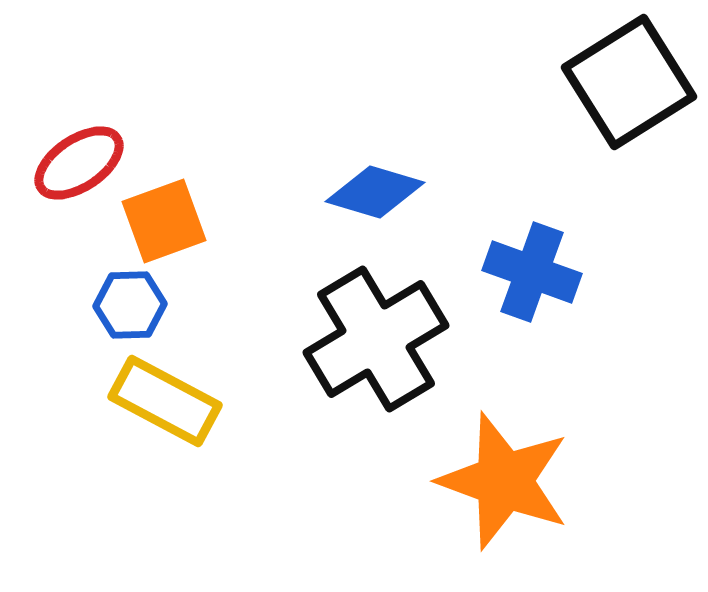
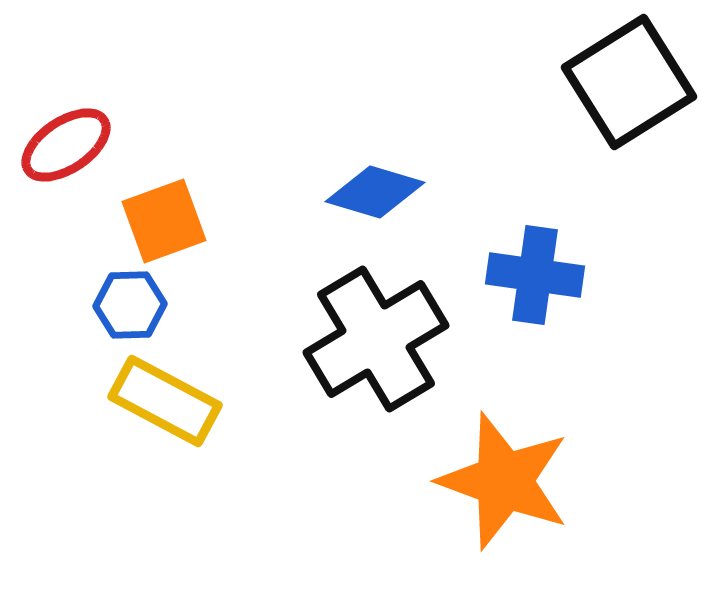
red ellipse: moved 13 px left, 18 px up
blue cross: moved 3 px right, 3 px down; rotated 12 degrees counterclockwise
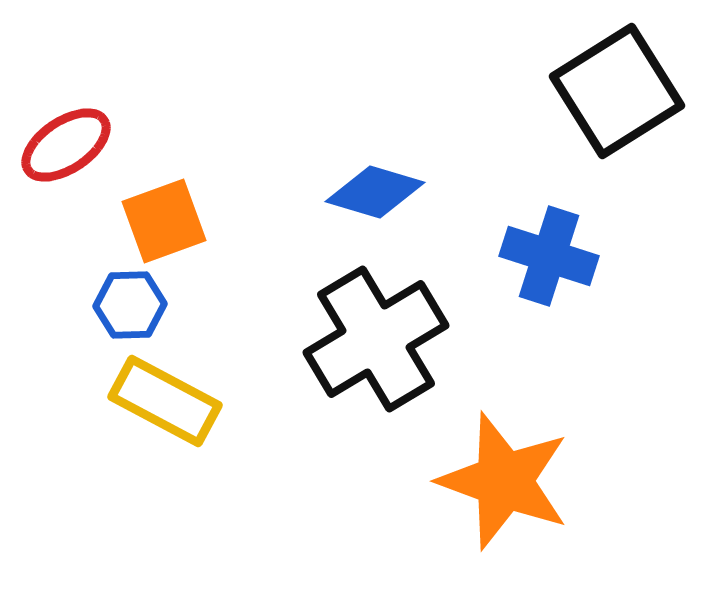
black square: moved 12 px left, 9 px down
blue cross: moved 14 px right, 19 px up; rotated 10 degrees clockwise
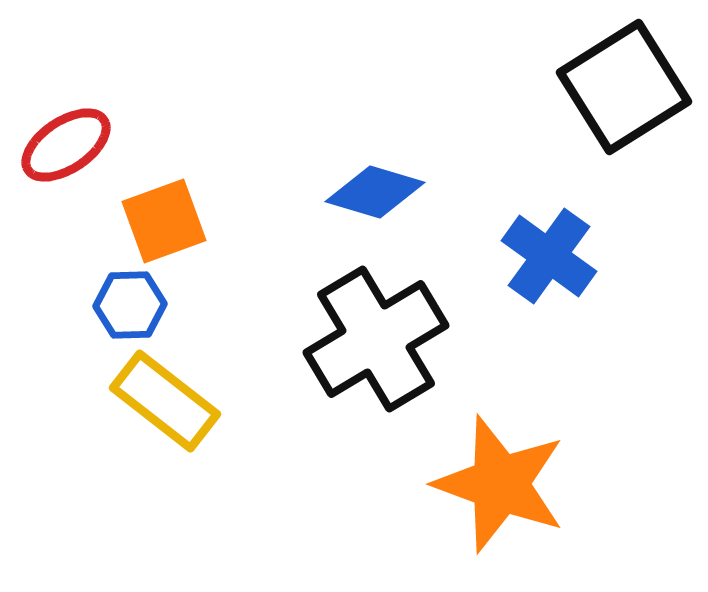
black square: moved 7 px right, 4 px up
blue cross: rotated 18 degrees clockwise
yellow rectangle: rotated 10 degrees clockwise
orange star: moved 4 px left, 3 px down
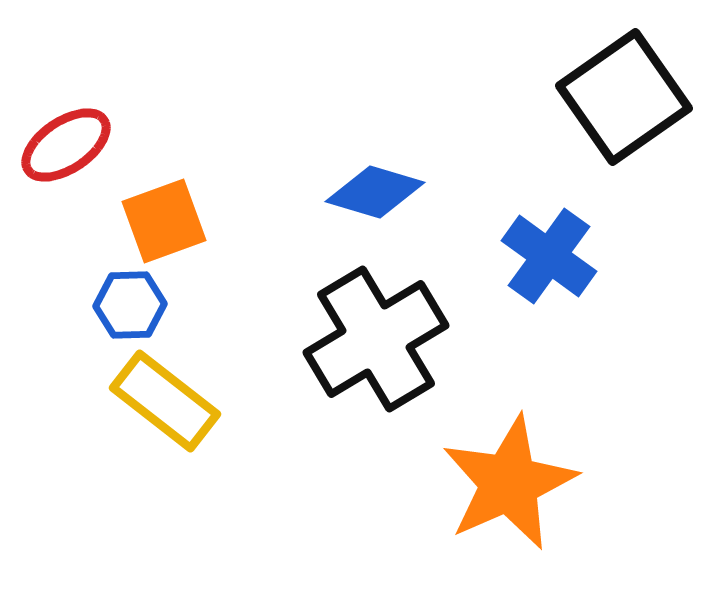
black square: moved 10 px down; rotated 3 degrees counterclockwise
orange star: moved 9 px right, 1 px up; rotated 28 degrees clockwise
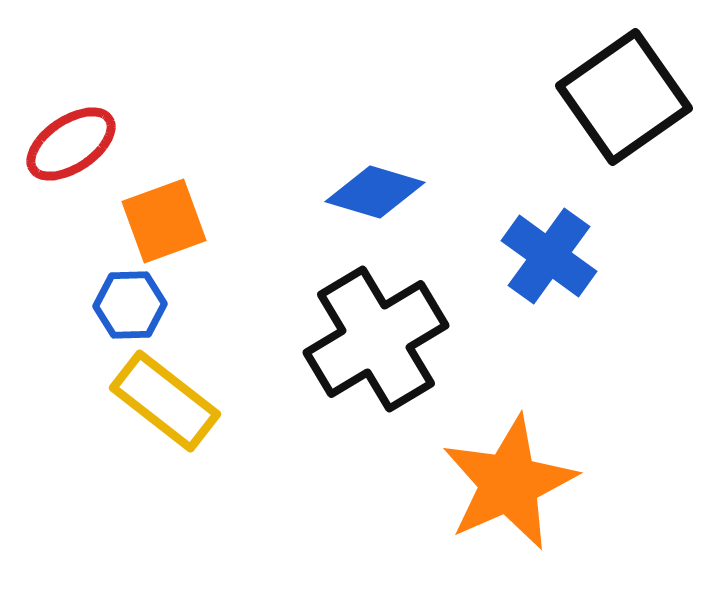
red ellipse: moved 5 px right, 1 px up
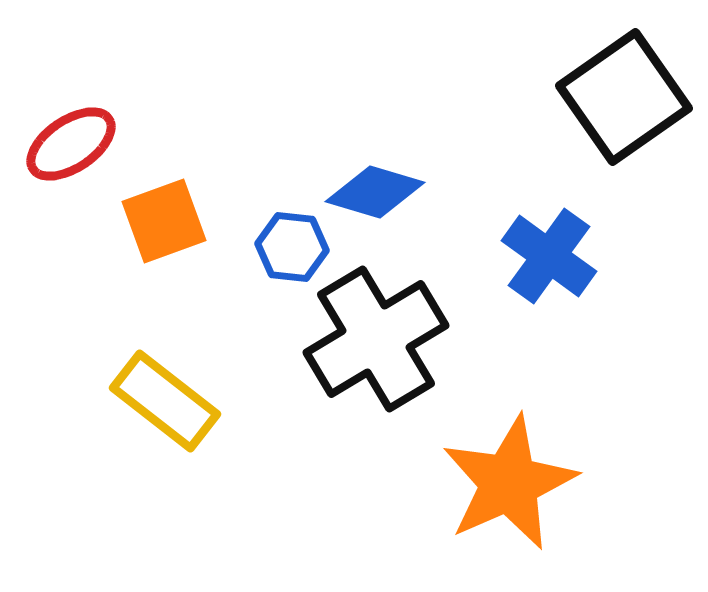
blue hexagon: moved 162 px right, 58 px up; rotated 8 degrees clockwise
